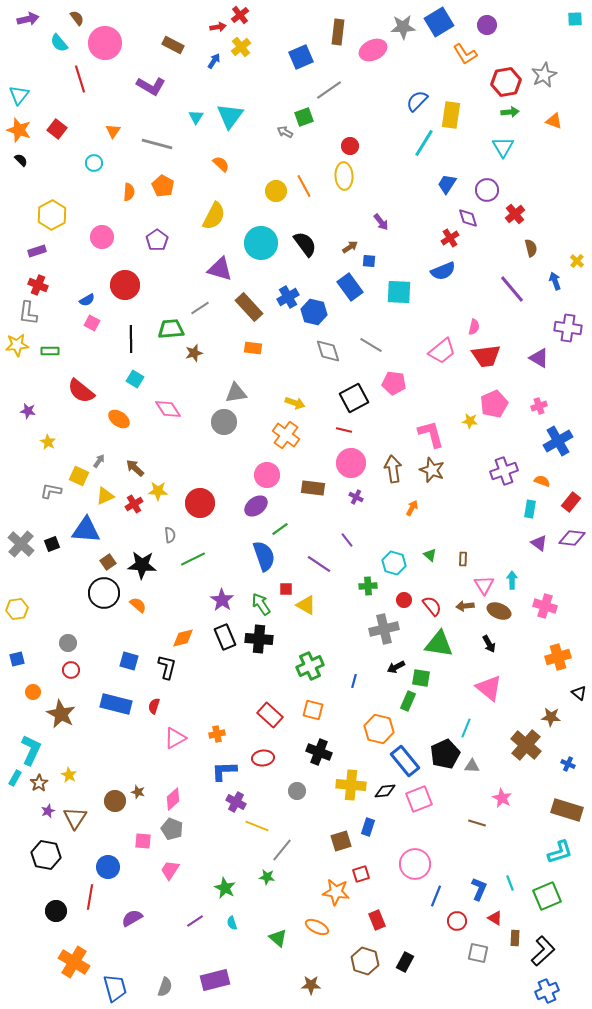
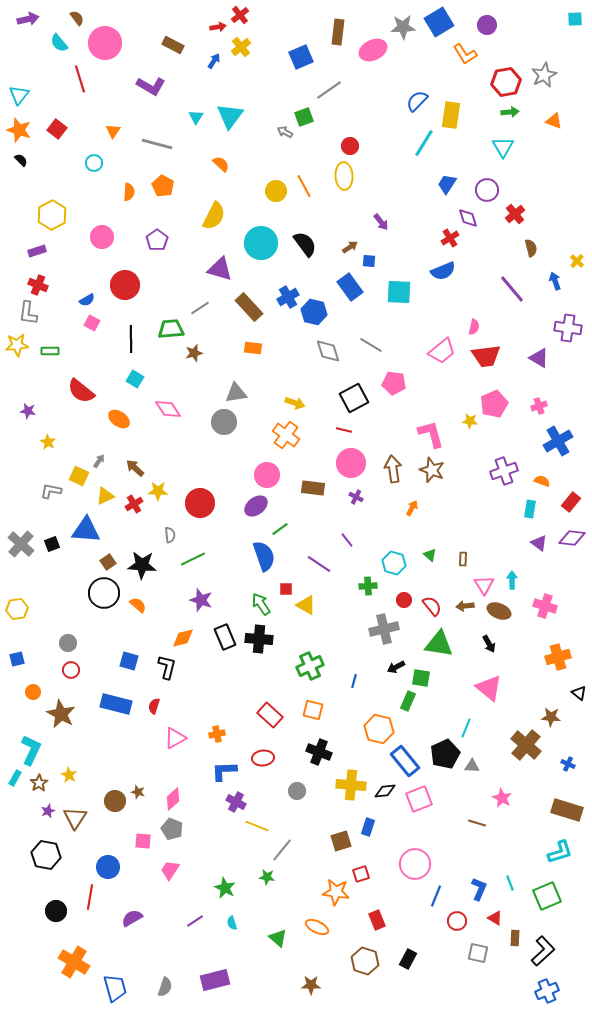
purple star at (222, 600): moved 21 px left; rotated 15 degrees counterclockwise
black rectangle at (405, 962): moved 3 px right, 3 px up
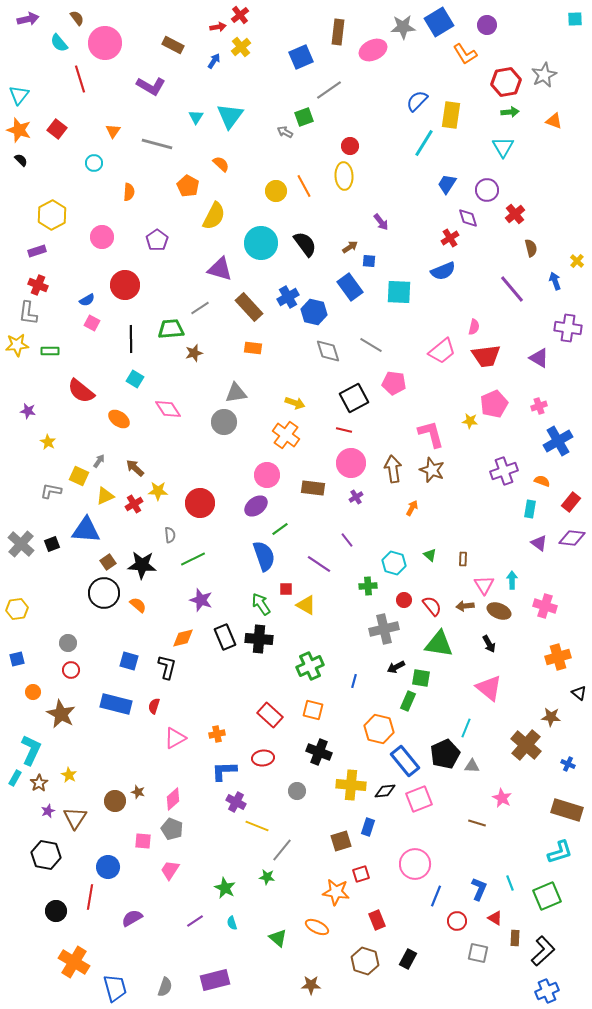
orange pentagon at (163, 186): moved 25 px right
purple cross at (356, 497): rotated 32 degrees clockwise
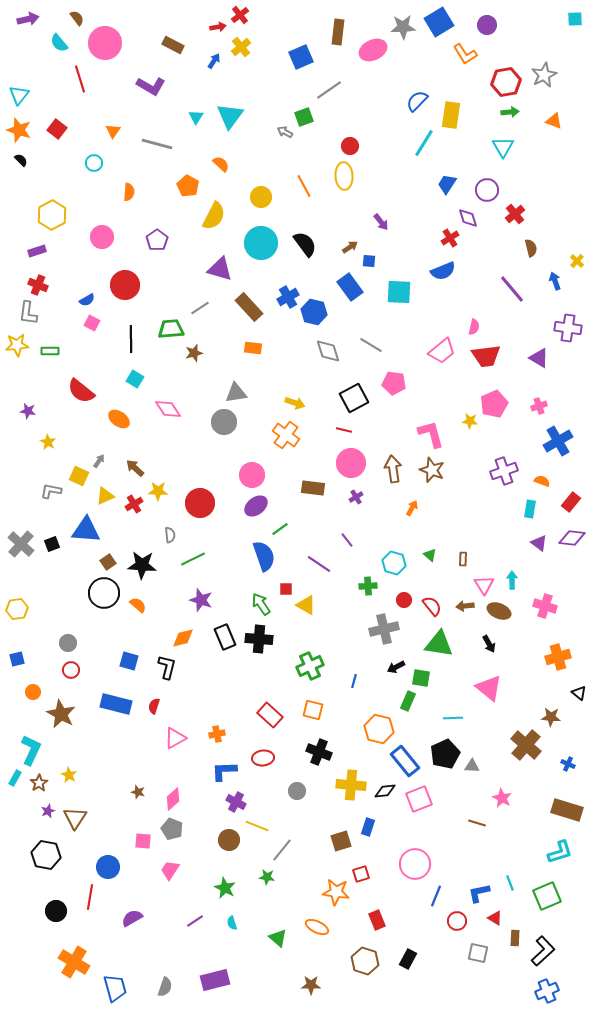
yellow circle at (276, 191): moved 15 px left, 6 px down
pink circle at (267, 475): moved 15 px left
cyan line at (466, 728): moved 13 px left, 10 px up; rotated 66 degrees clockwise
brown circle at (115, 801): moved 114 px right, 39 px down
blue L-shape at (479, 889): moved 4 px down; rotated 125 degrees counterclockwise
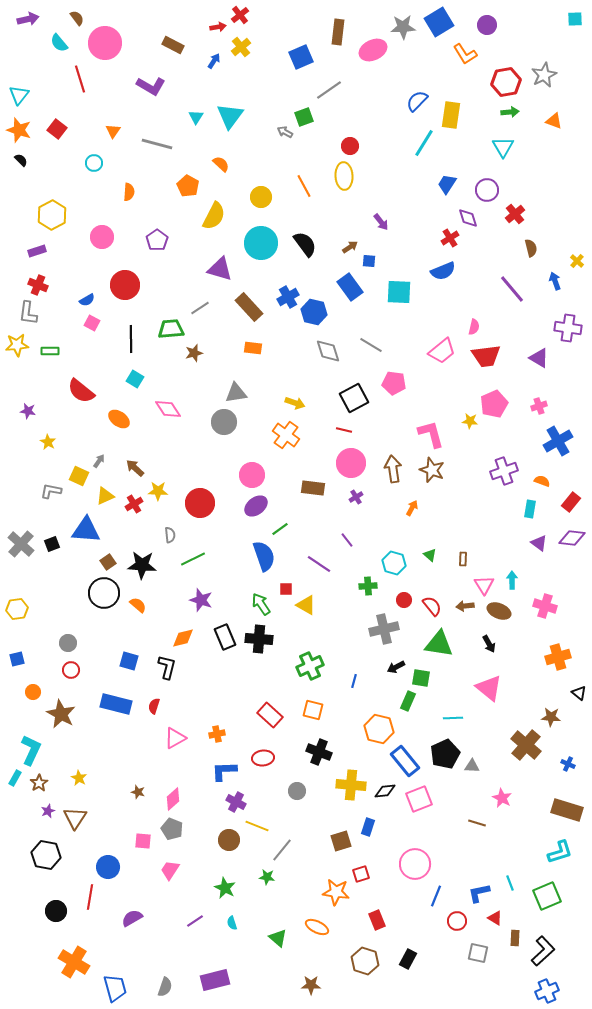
yellow star at (69, 775): moved 10 px right, 3 px down
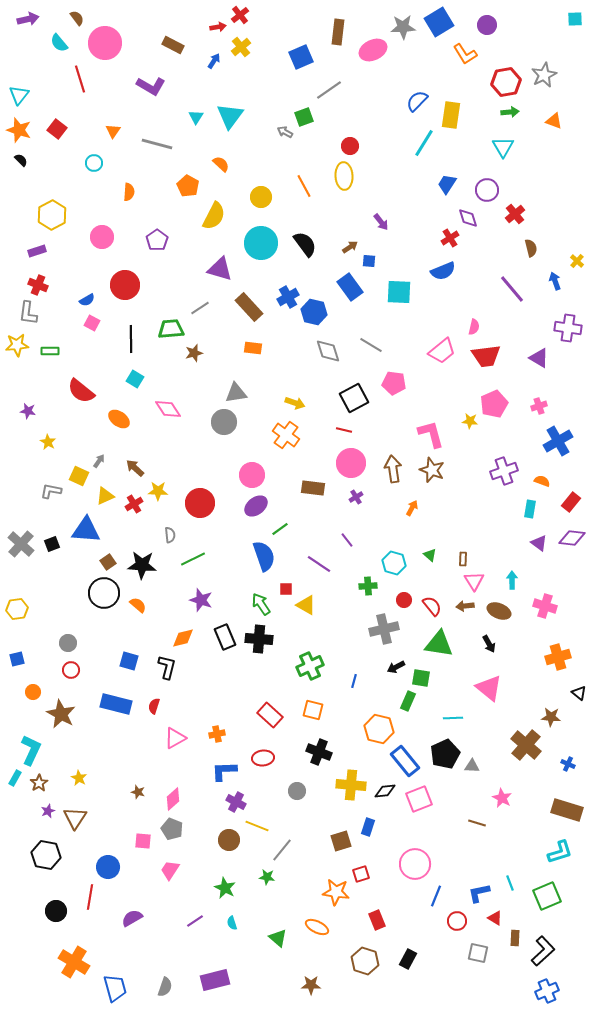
pink triangle at (484, 585): moved 10 px left, 4 px up
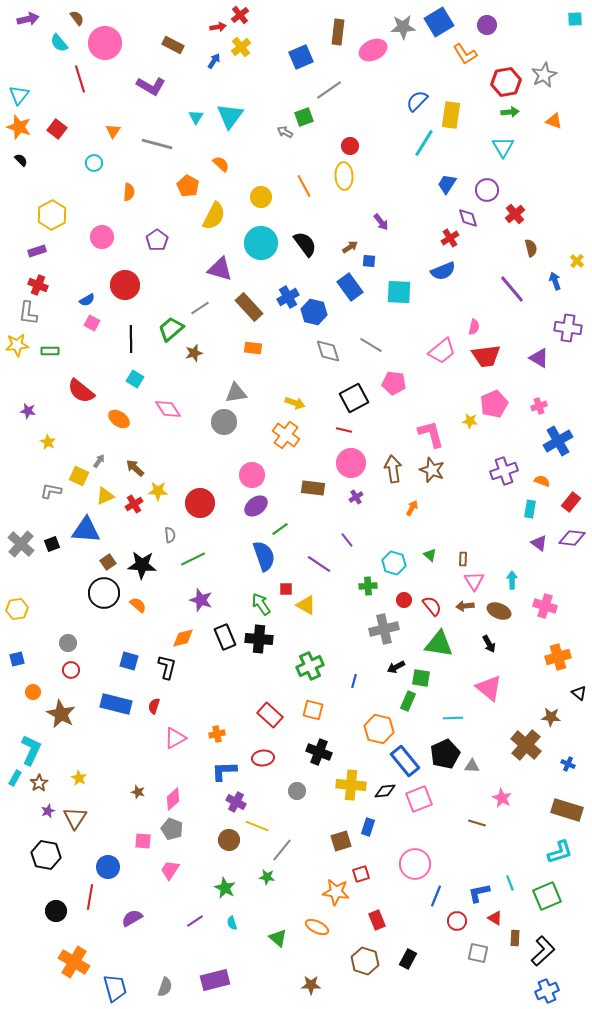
orange star at (19, 130): moved 3 px up
green trapezoid at (171, 329): rotated 36 degrees counterclockwise
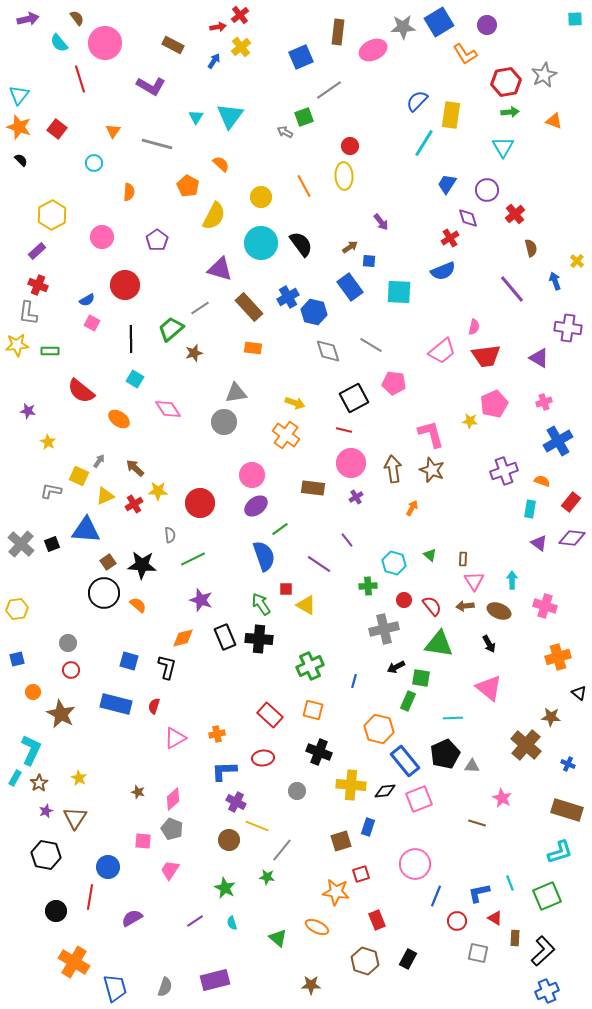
black semicircle at (305, 244): moved 4 px left
purple rectangle at (37, 251): rotated 24 degrees counterclockwise
pink cross at (539, 406): moved 5 px right, 4 px up
purple star at (48, 811): moved 2 px left
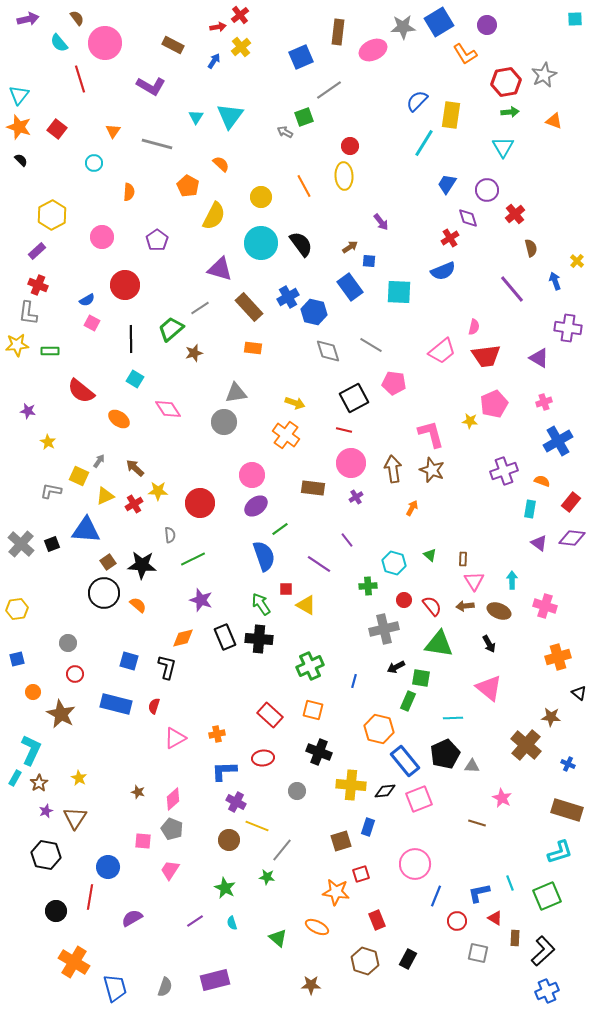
red circle at (71, 670): moved 4 px right, 4 px down
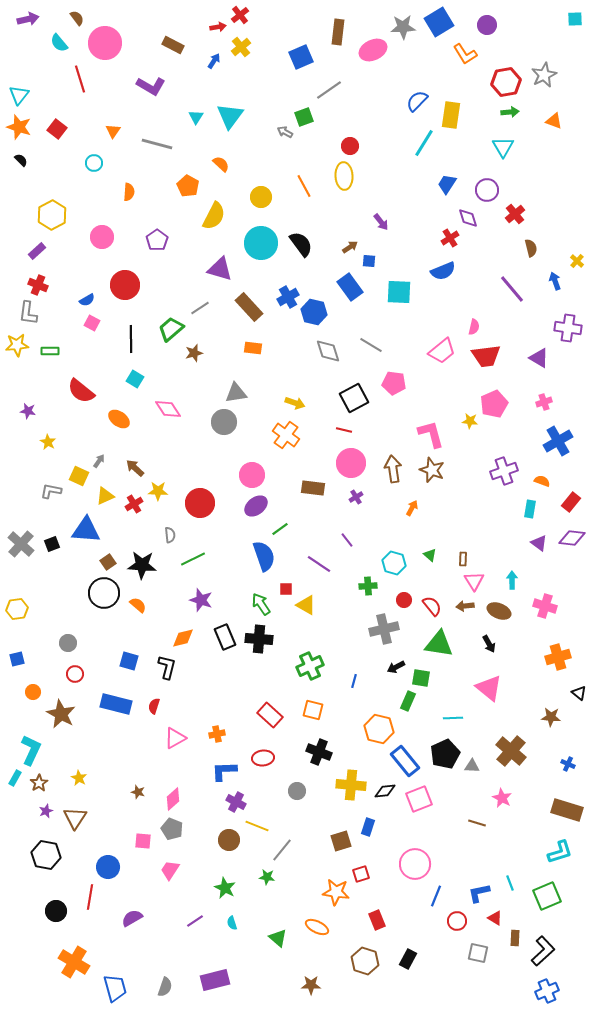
brown cross at (526, 745): moved 15 px left, 6 px down
